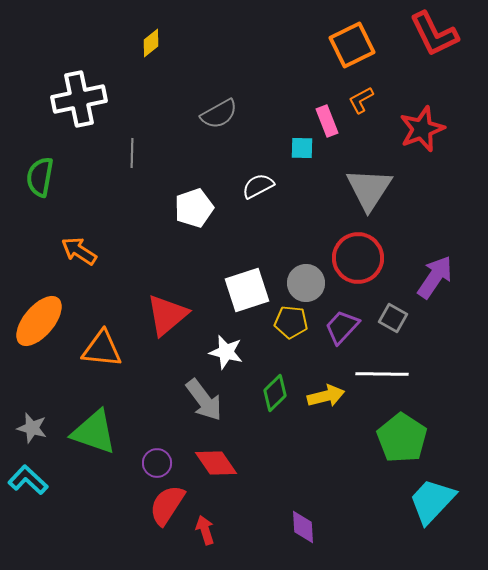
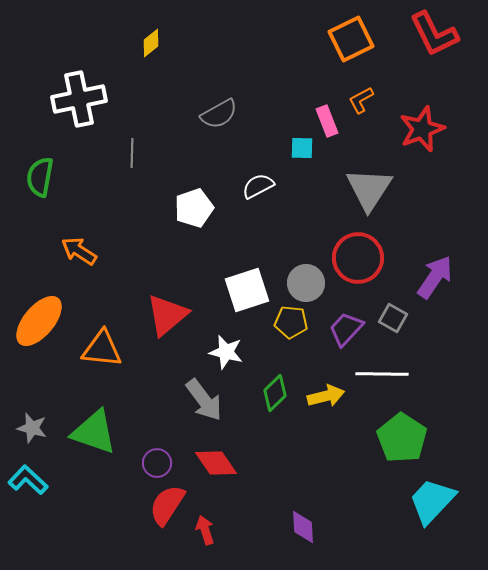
orange square: moved 1 px left, 6 px up
purple trapezoid: moved 4 px right, 2 px down
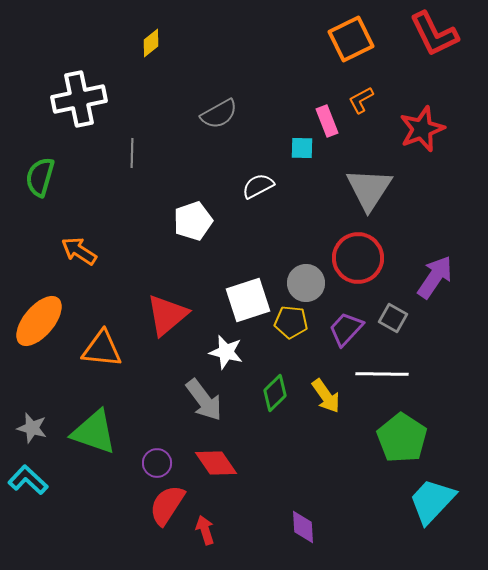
green semicircle: rotated 6 degrees clockwise
white pentagon: moved 1 px left, 13 px down
white square: moved 1 px right, 10 px down
yellow arrow: rotated 69 degrees clockwise
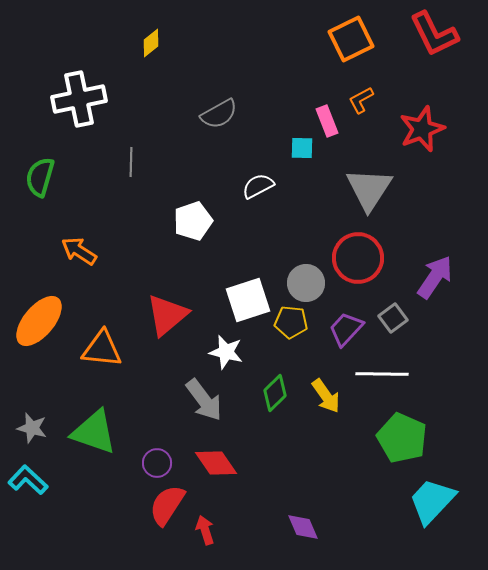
gray line: moved 1 px left, 9 px down
gray square: rotated 24 degrees clockwise
green pentagon: rotated 9 degrees counterclockwise
purple diamond: rotated 20 degrees counterclockwise
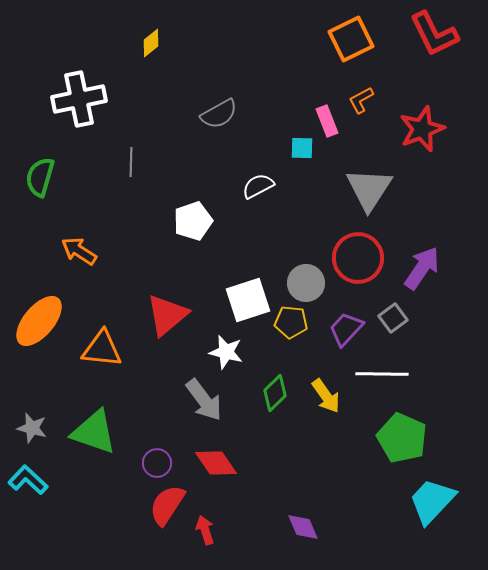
purple arrow: moved 13 px left, 9 px up
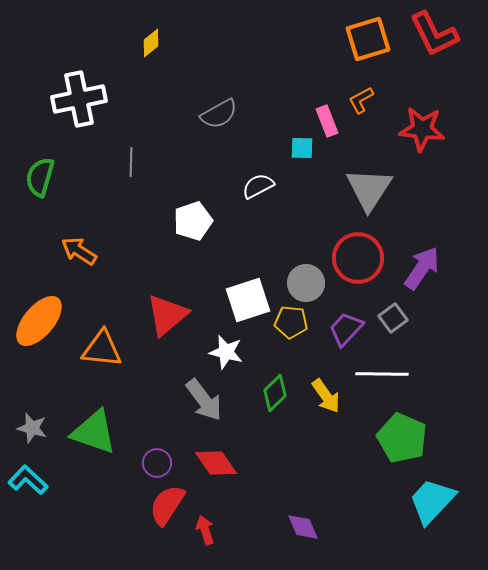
orange square: moved 17 px right; rotated 9 degrees clockwise
red star: rotated 27 degrees clockwise
